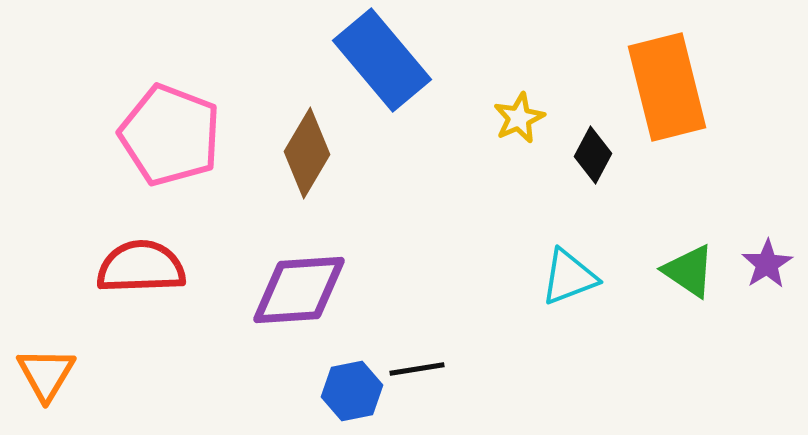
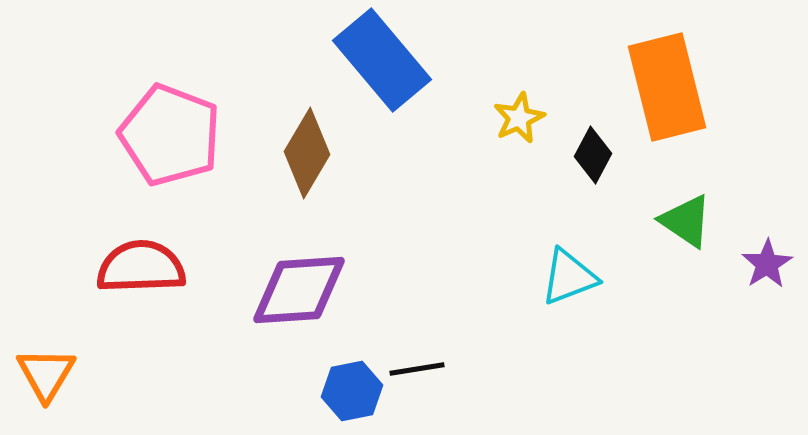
green triangle: moved 3 px left, 50 px up
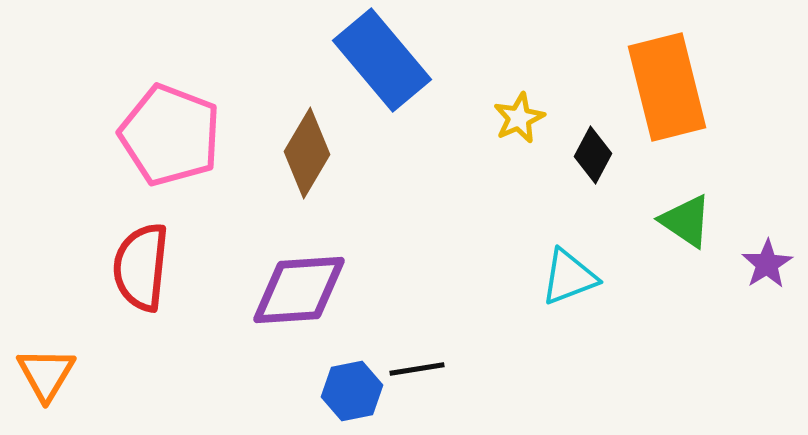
red semicircle: rotated 82 degrees counterclockwise
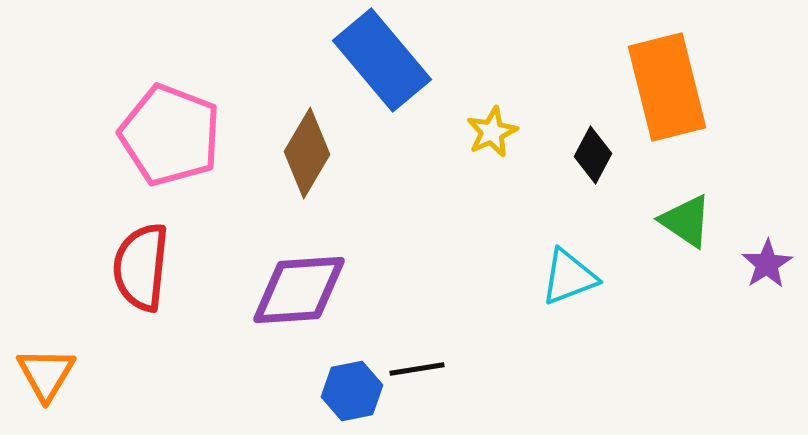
yellow star: moved 27 px left, 14 px down
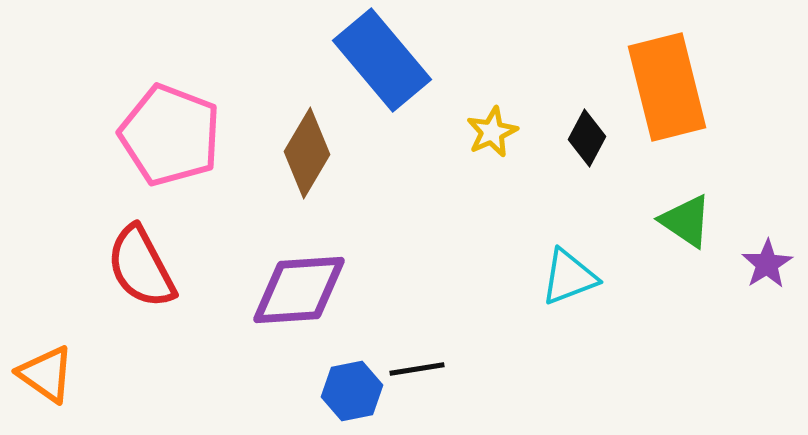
black diamond: moved 6 px left, 17 px up
red semicircle: rotated 34 degrees counterclockwise
orange triangle: rotated 26 degrees counterclockwise
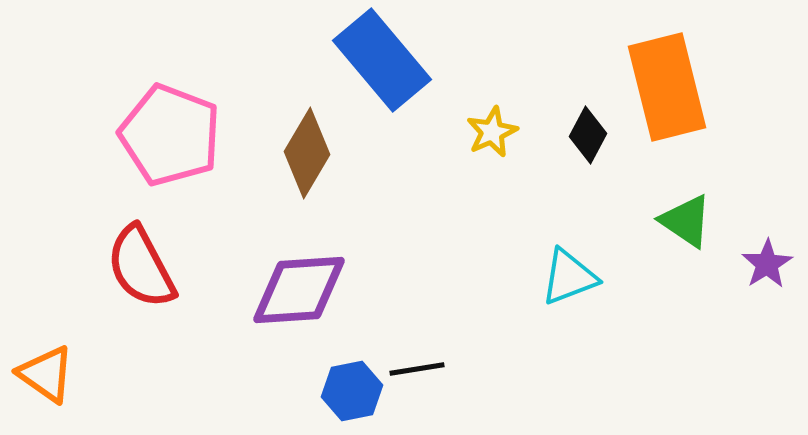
black diamond: moved 1 px right, 3 px up
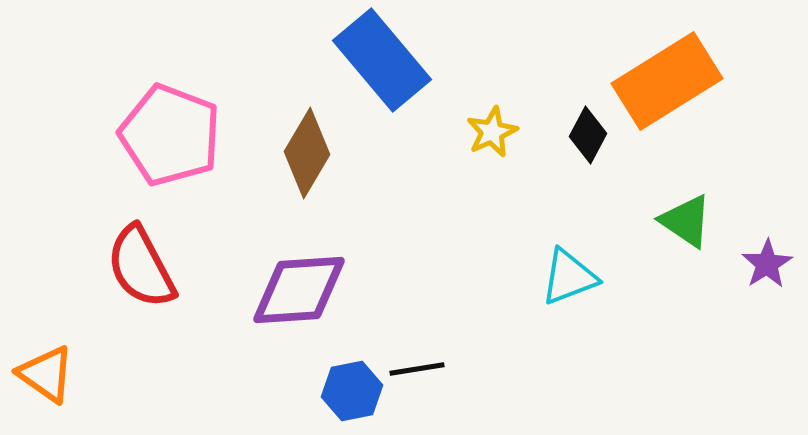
orange rectangle: moved 6 px up; rotated 72 degrees clockwise
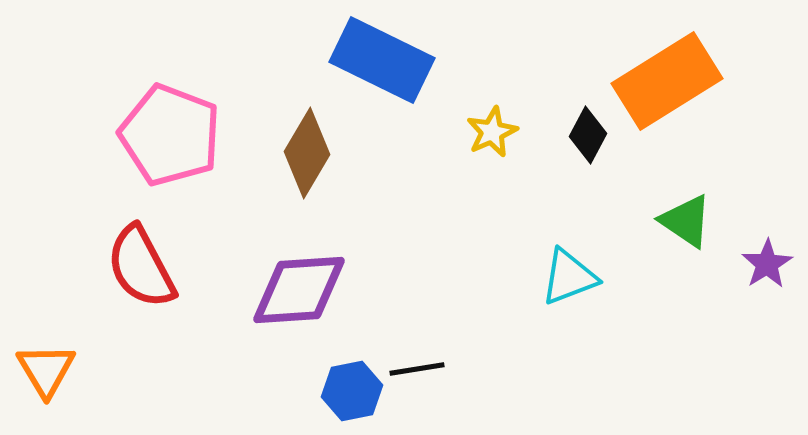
blue rectangle: rotated 24 degrees counterclockwise
orange triangle: moved 4 px up; rotated 24 degrees clockwise
